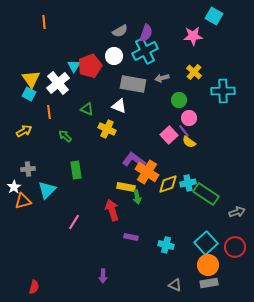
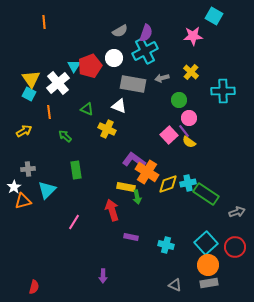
white circle at (114, 56): moved 2 px down
yellow cross at (194, 72): moved 3 px left
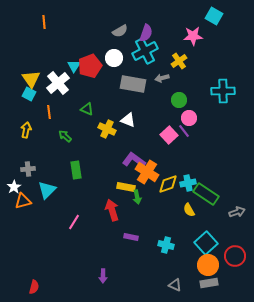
yellow cross at (191, 72): moved 12 px left, 11 px up; rotated 14 degrees clockwise
white triangle at (119, 106): moved 9 px right, 14 px down
yellow arrow at (24, 131): moved 2 px right, 1 px up; rotated 49 degrees counterclockwise
yellow semicircle at (189, 142): moved 68 px down; rotated 24 degrees clockwise
red circle at (235, 247): moved 9 px down
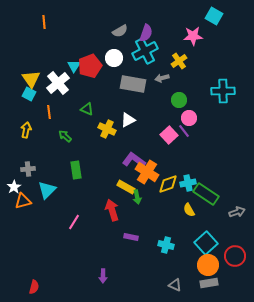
white triangle at (128, 120): rotated 49 degrees counterclockwise
yellow rectangle at (126, 187): rotated 18 degrees clockwise
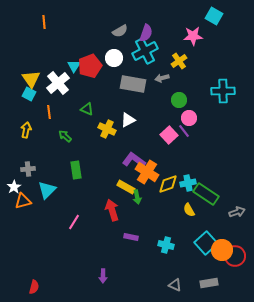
orange circle at (208, 265): moved 14 px right, 15 px up
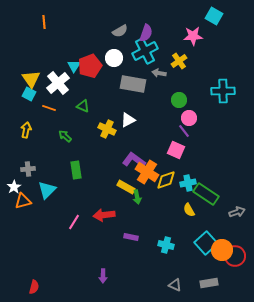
gray arrow at (162, 78): moved 3 px left, 5 px up; rotated 24 degrees clockwise
green triangle at (87, 109): moved 4 px left, 3 px up
orange line at (49, 112): moved 4 px up; rotated 64 degrees counterclockwise
pink square at (169, 135): moved 7 px right, 15 px down; rotated 24 degrees counterclockwise
yellow diamond at (168, 184): moved 2 px left, 4 px up
red arrow at (112, 210): moved 8 px left, 5 px down; rotated 80 degrees counterclockwise
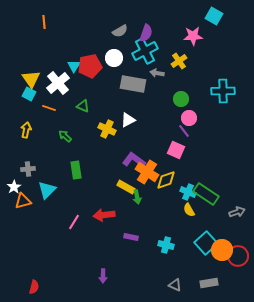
red pentagon at (90, 66): rotated 10 degrees clockwise
gray arrow at (159, 73): moved 2 px left
green circle at (179, 100): moved 2 px right, 1 px up
cyan cross at (188, 183): moved 9 px down; rotated 35 degrees clockwise
red circle at (235, 256): moved 3 px right
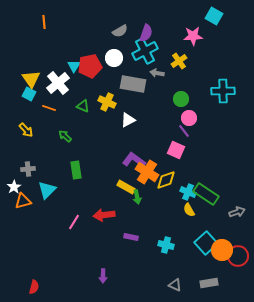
yellow cross at (107, 129): moved 27 px up
yellow arrow at (26, 130): rotated 126 degrees clockwise
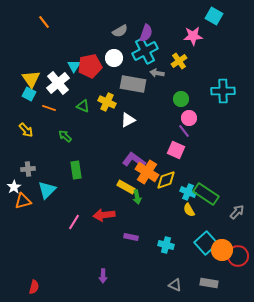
orange line at (44, 22): rotated 32 degrees counterclockwise
gray arrow at (237, 212): rotated 28 degrees counterclockwise
gray rectangle at (209, 283): rotated 18 degrees clockwise
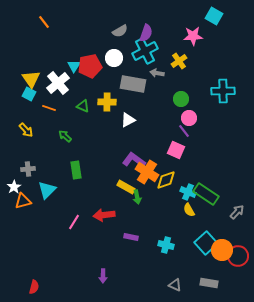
yellow cross at (107, 102): rotated 24 degrees counterclockwise
